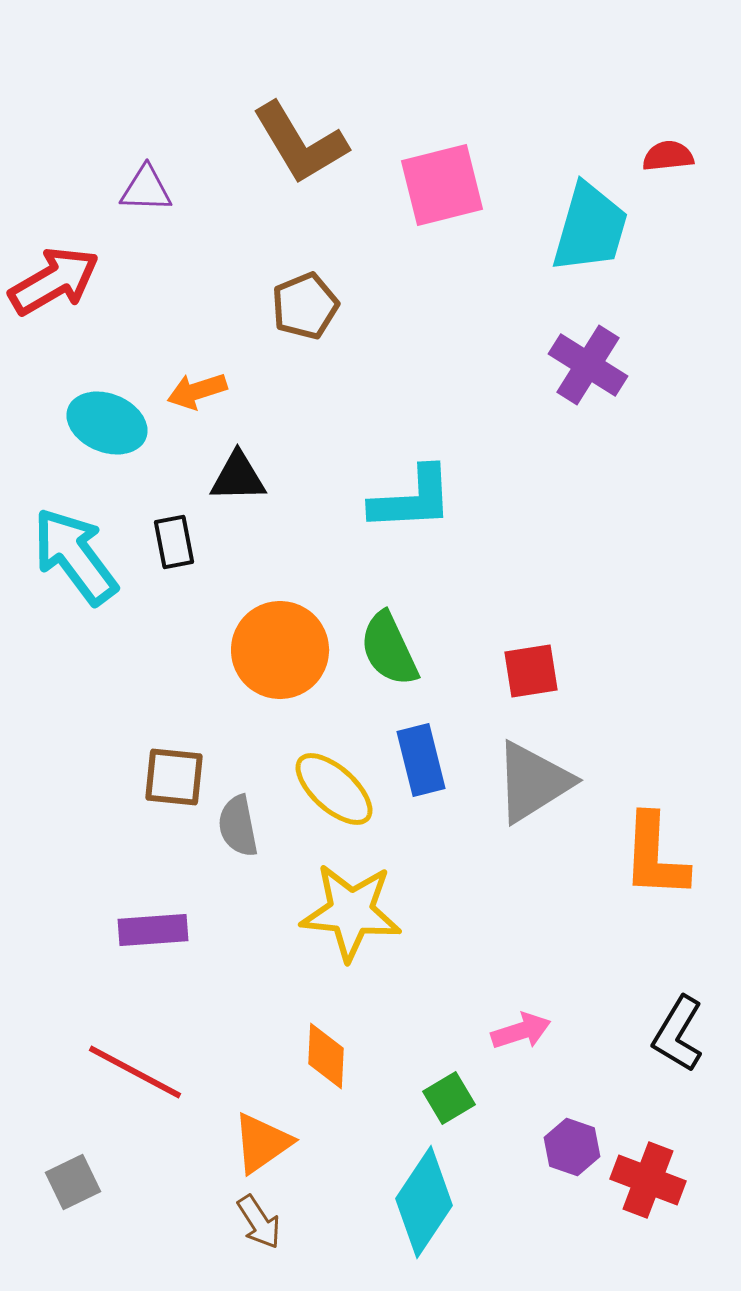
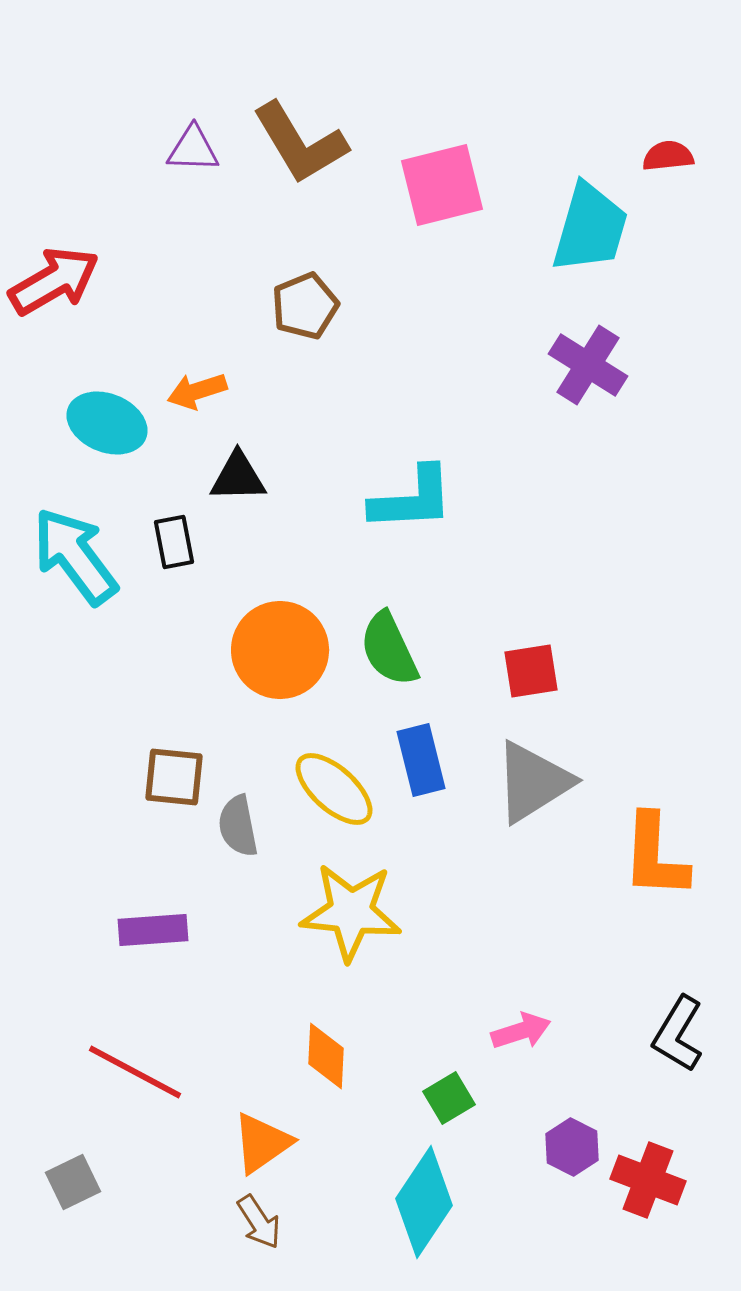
purple triangle: moved 47 px right, 40 px up
purple hexagon: rotated 8 degrees clockwise
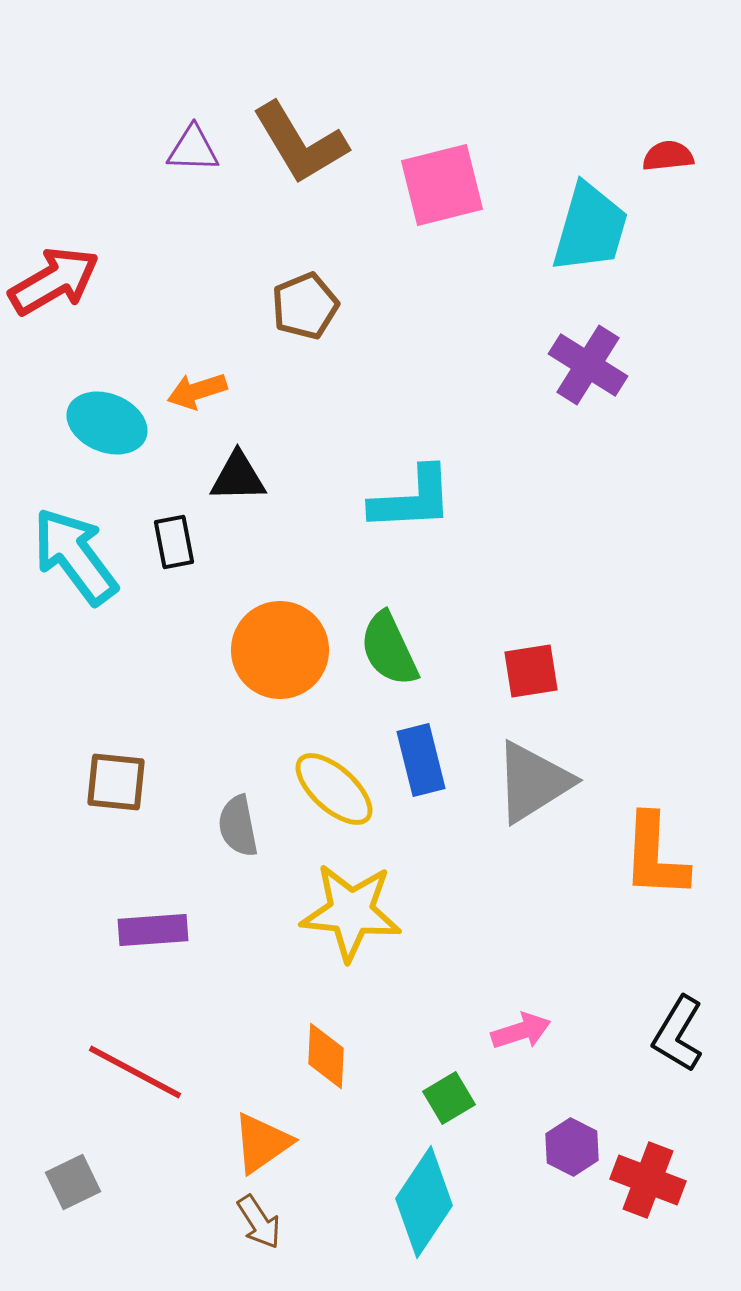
brown square: moved 58 px left, 5 px down
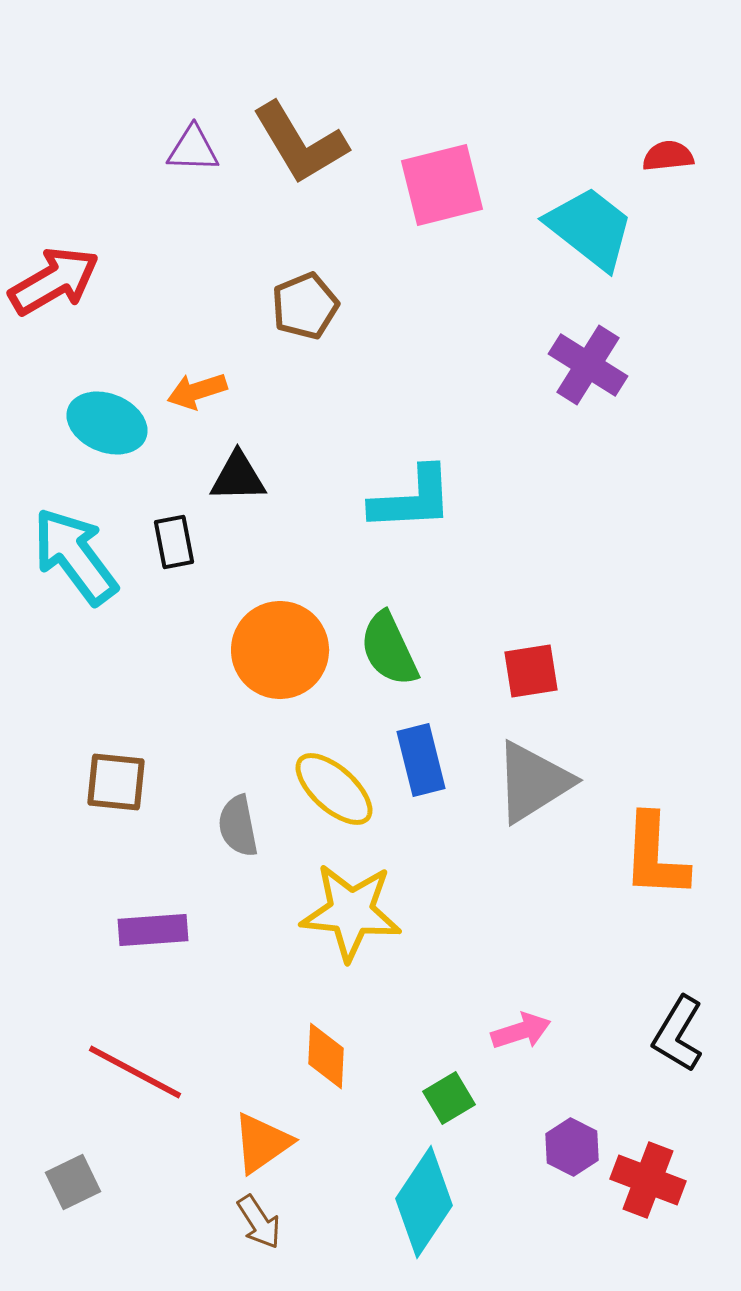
cyan trapezoid: rotated 68 degrees counterclockwise
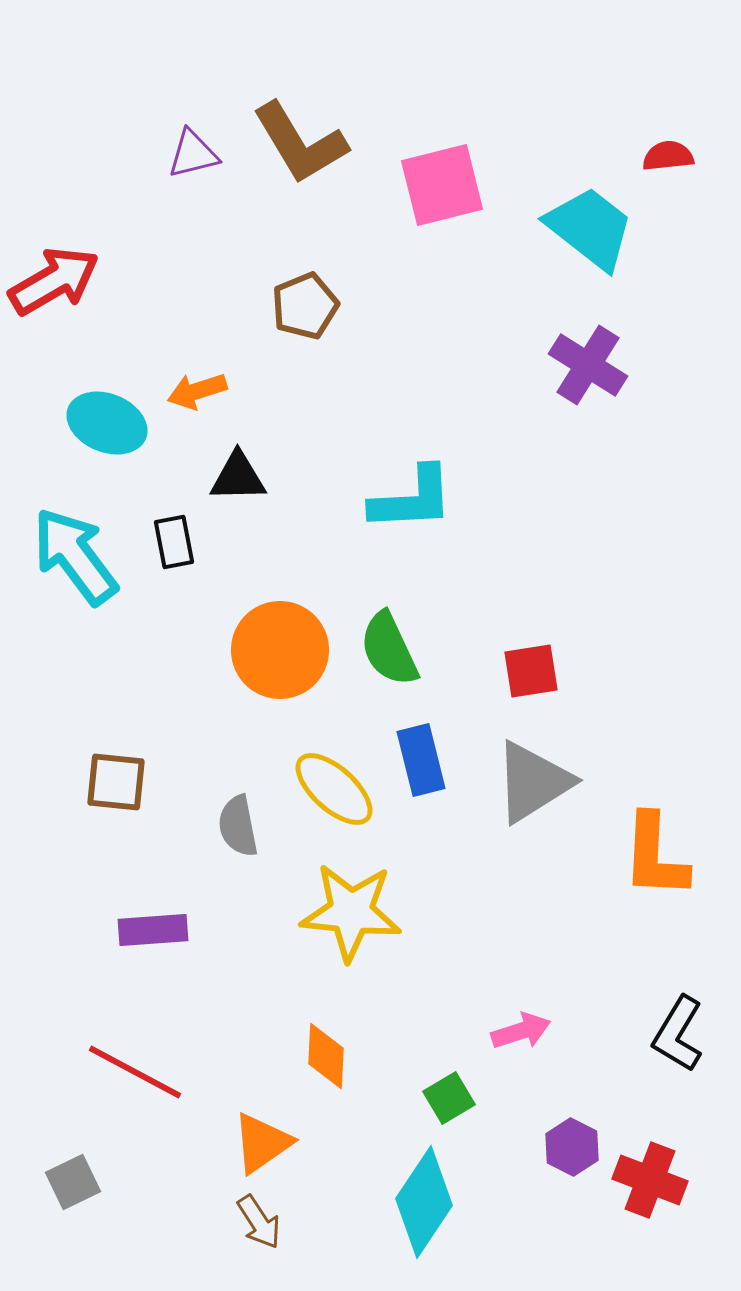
purple triangle: moved 5 px down; rotated 16 degrees counterclockwise
red cross: moved 2 px right
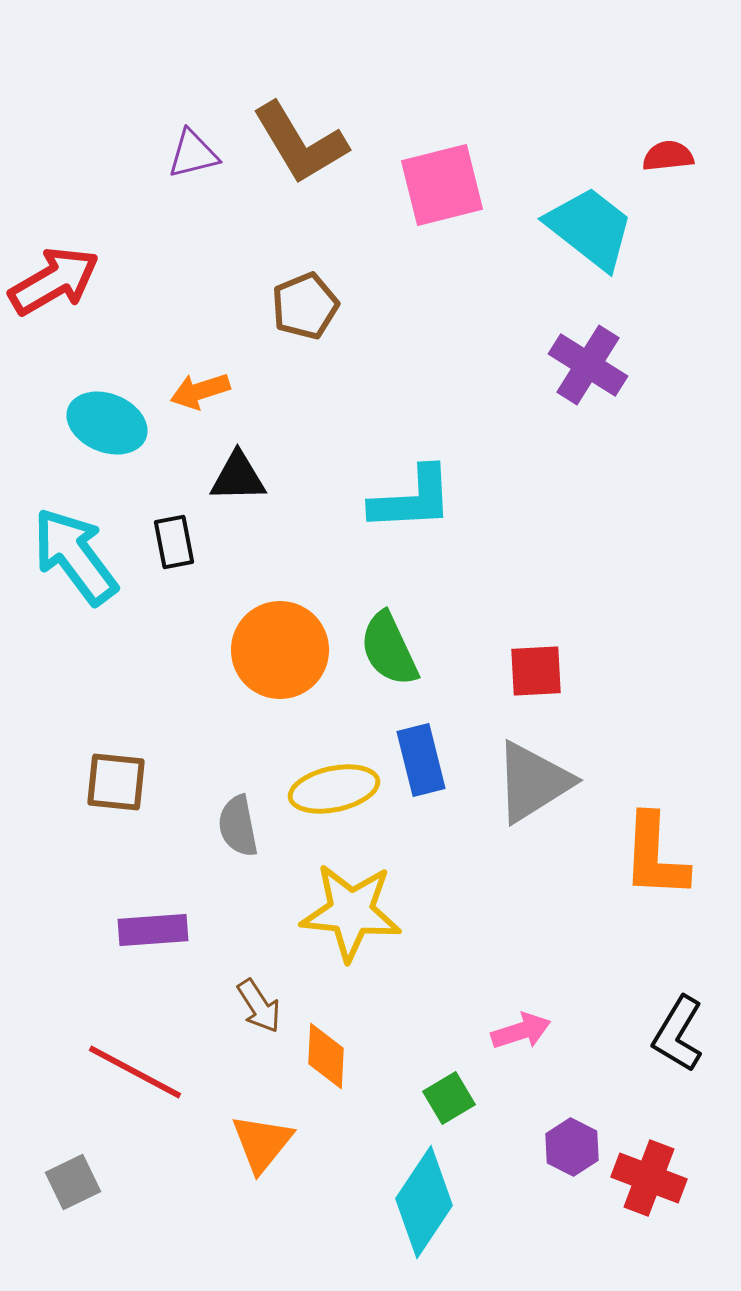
orange arrow: moved 3 px right
red square: moved 5 px right; rotated 6 degrees clockwise
yellow ellipse: rotated 54 degrees counterclockwise
orange triangle: rotated 16 degrees counterclockwise
red cross: moved 1 px left, 2 px up
brown arrow: moved 216 px up
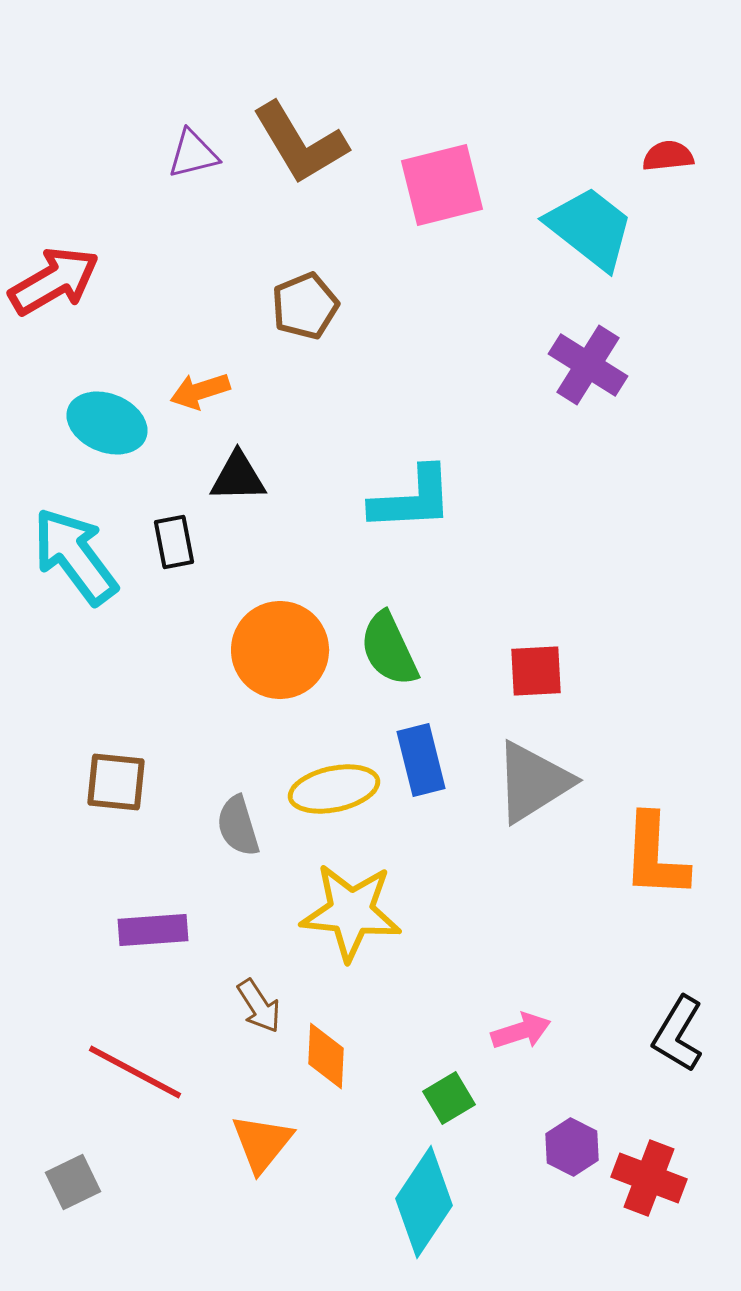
gray semicircle: rotated 6 degrees counterclockwise
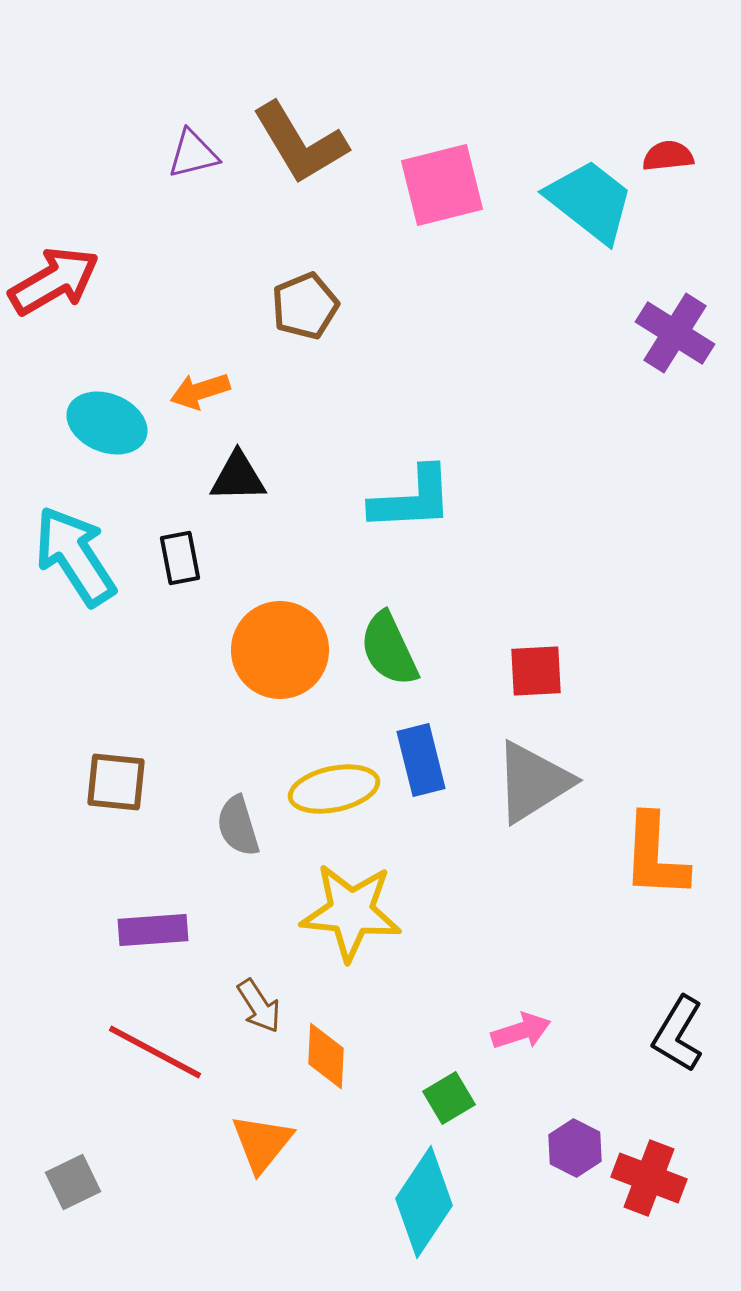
cyan trapezoid: moved 27 px up
purple cross: moved 87 px right, 32 px up
black rectangle: moved 6 px right, 16 px down
cyan arrow: rotated 4 degrees clockwise
red line: moved 20 px right, 20 px up
purple hexagon: moved 3 px right, 1 px down
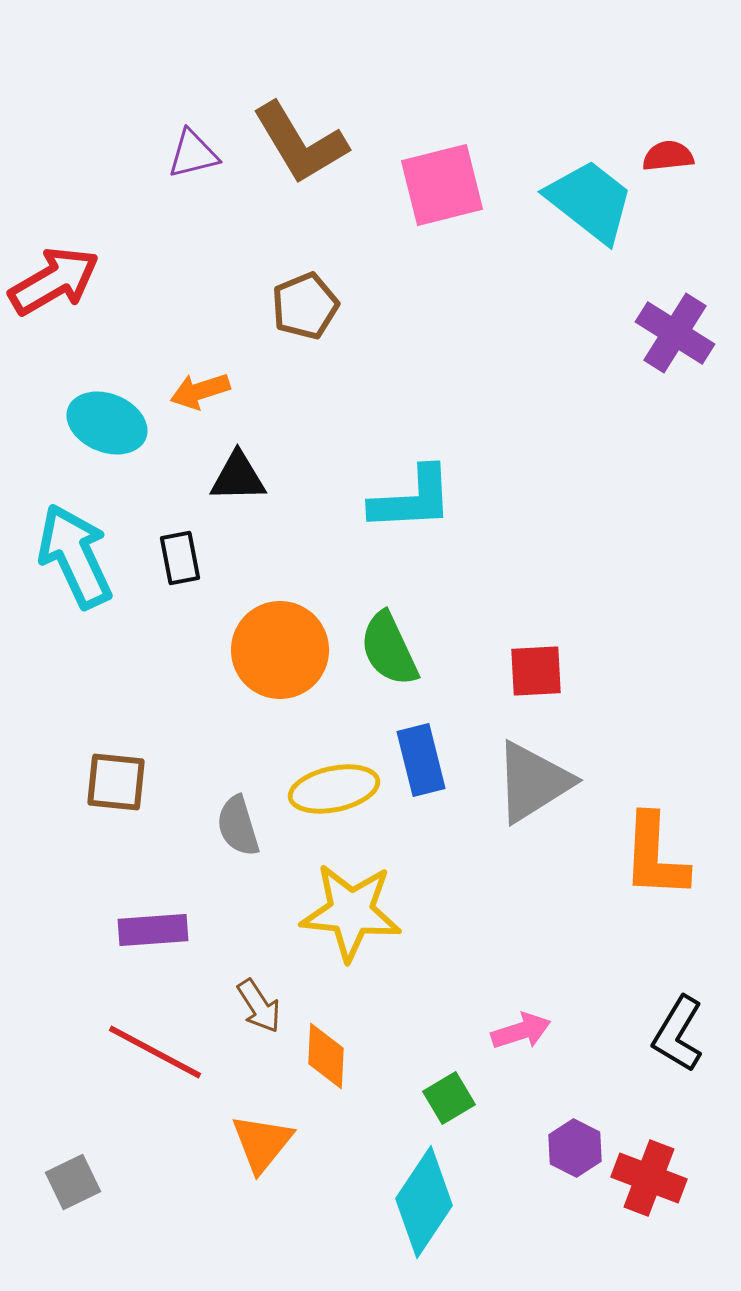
cyan arrow: rotated 8 degrees clockwise
